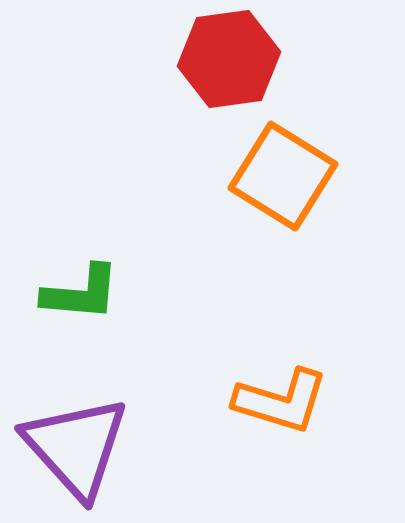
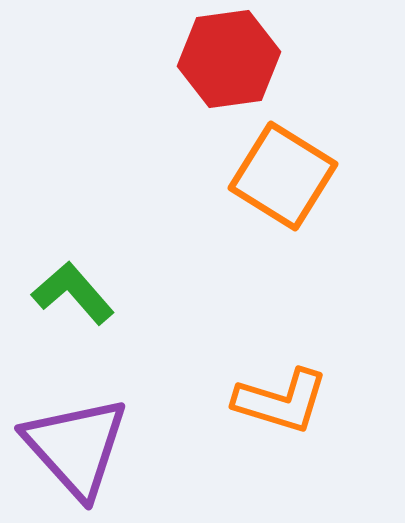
green L-shape: moved 8 px left; rotated 136 degrees counterclockwise
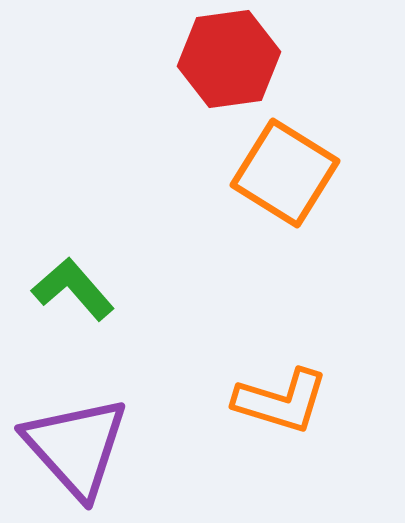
orange square: moved 2 px right, 3 px up
green L-shape: moved 4 px up
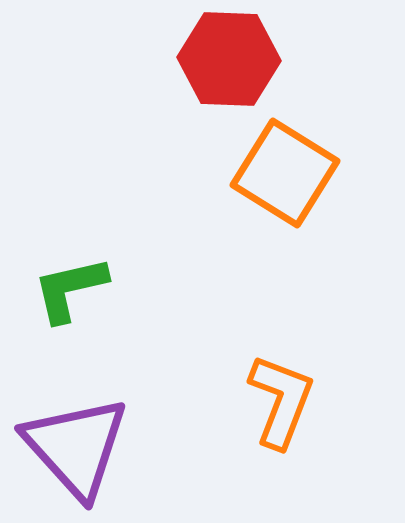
red hexagon: rotated 10 degrees clockwise
green L-shape: moved 3 px left; rotated 62 degrees counterclockwise
orange L-shape: rotated 86 degrees counterclockwise
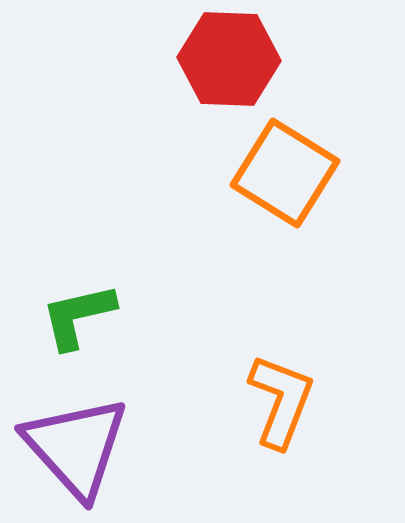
green L-shape: moved 8 px right, 27 px down
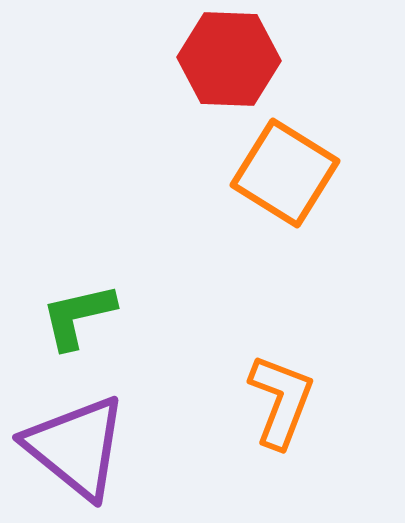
purple triangle: rotated 9 degrees counterclockwise
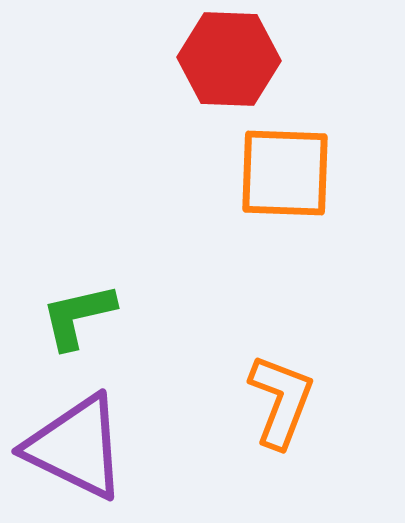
orange square: rotated 30 degrees counterclockwise
purple triangle: rotated 13 degrees counterclockwise
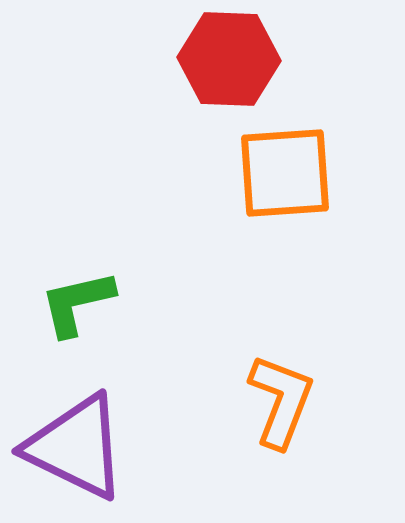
orange square: rotated 6 degrees counterclockwise
green L-shape: moved 1 px left, 13 px up
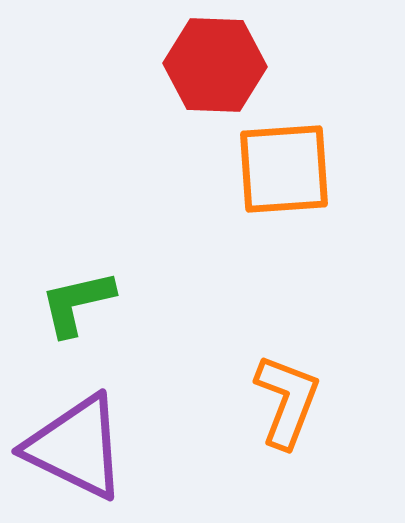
red hexagon: moved 14 px left, 6 px down
orange square: moved 1 px left, 4 px up
orange L-shape: moved 6 px right
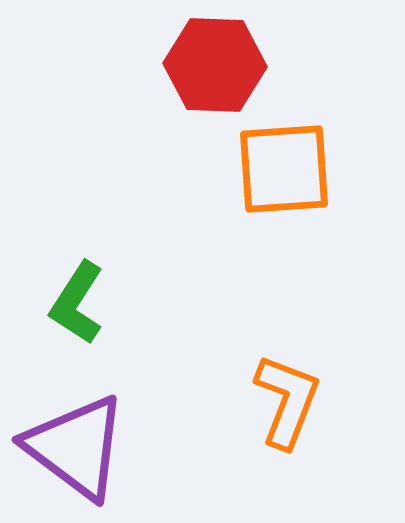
green L-shape: rotated 44 degrees counterclockwise
purple triangle: rotated 11 degrees clockwise
